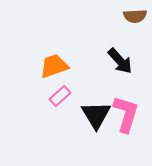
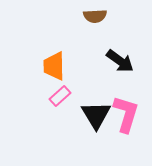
brown semicircle: moved 40 px left
black arrow: rotated 12 degrees counterclockwise
orange trapezoid: rotated 72 degrees counterclockwise
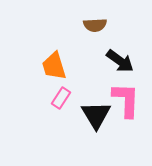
brown semicircle: moved 9 px down
orange trapezoid: rotated 16 degrees counterclockwise
pink rectangle: moved 1 px right, 2 px down; rotated 15 degrees counterclockwise
pink L-shape: moved 14 px up; rotated 15 degrees counterclockwise
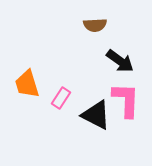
orange trapezoid: moved 27 px left, 18 px down
black triangle: rotated 32 degrees counterclockwise
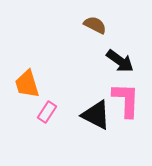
brown semicircle: rotated 150 degrees counterclockwise
pink rectangle: moved 14 px left, 14 px down
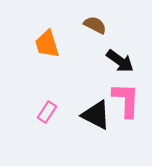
orange trapezoid: moved 20 px right, 40 px up
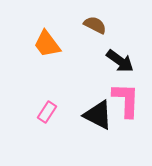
orange trapezoid: rotated 20 degrees counterclockwise
black triangle: moved 2 px right
